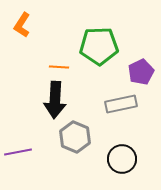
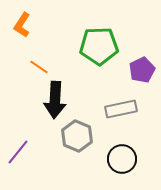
orange line: moved 20 px left; rotated 30 degrees clockwise
purple pentagon: moved 1 px right, 2 px up
gray rectangle: moved 5 px down
gray hexagon: moved 2 px right, 1 px up
purple line: rotated 40 degrees counterclockwise
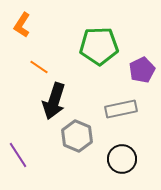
black arrow: moved 1 px left, 1 px down; rotated 15 degrees clockwise
purple line: moved 3 px down; rotated 72 degrees counterclockwise
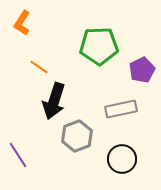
orange L-shape: moved 2 px up
gray hexagon: rotated 16 degrees clockwise
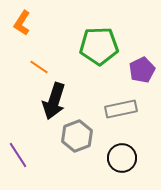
black circle: moved 1 px up
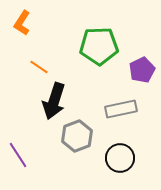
black circle: moved 2 px left
